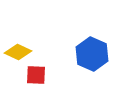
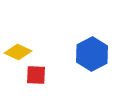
blue hexagon: rotated 8 degrees clockwise
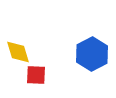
yellow diamond: rotated 48 degrees clockwise
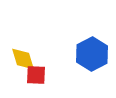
yellow diamond: moved 5 px right, 7 px down
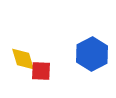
red square: moved 5 px right, 4 px up
